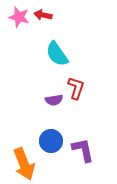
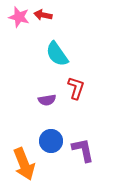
purple semicircle: moved 7 px left
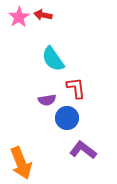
pink star: rotated 25 degrees clockwise
cyan semicircle: moved 4 px left, 5 px down
red L-shape: rotated 25 degrees counterclockwise
blue circle: moved 16 px right, 23 px up
purple L-shape: rotated 40 degrees counterclockwise
orange arrow: moved 3 px left, 1 px up
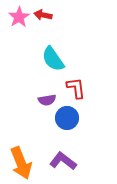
purple L-shape: moved 20 px left, 11 px down
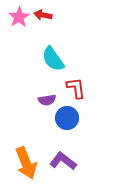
orange arrow: moved 5 px right
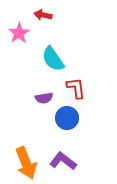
pink star: moved 16 px down
purple semicircle: moved 3 px left, 2 px up
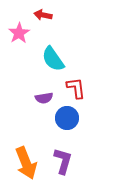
purple L-shape: rotated 68 degrees clockwise
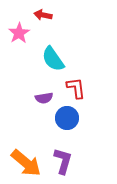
orange arrow: rotated 28 degrees counterclockwise
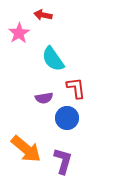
orange arrow: moved 14 px up
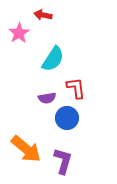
cyan semicircle: rotated 112 degrees counterclockwise
purple semicircle: moved 3 px right
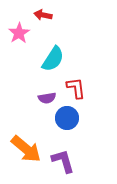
purple L-shape: rotated 32 degrees counterclockwise
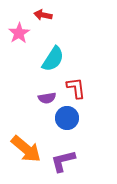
purple L-shape: rotated 88 degrees counterclockwise
